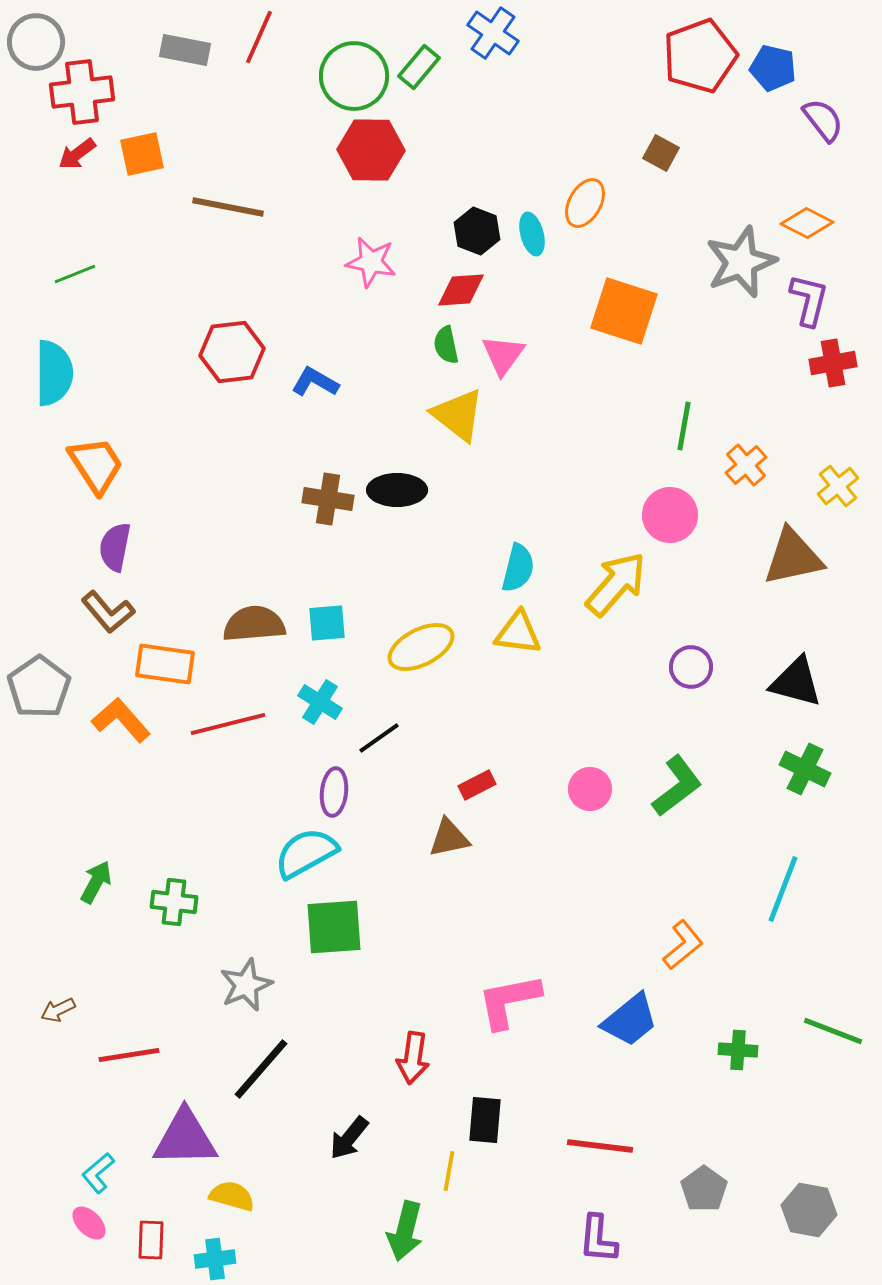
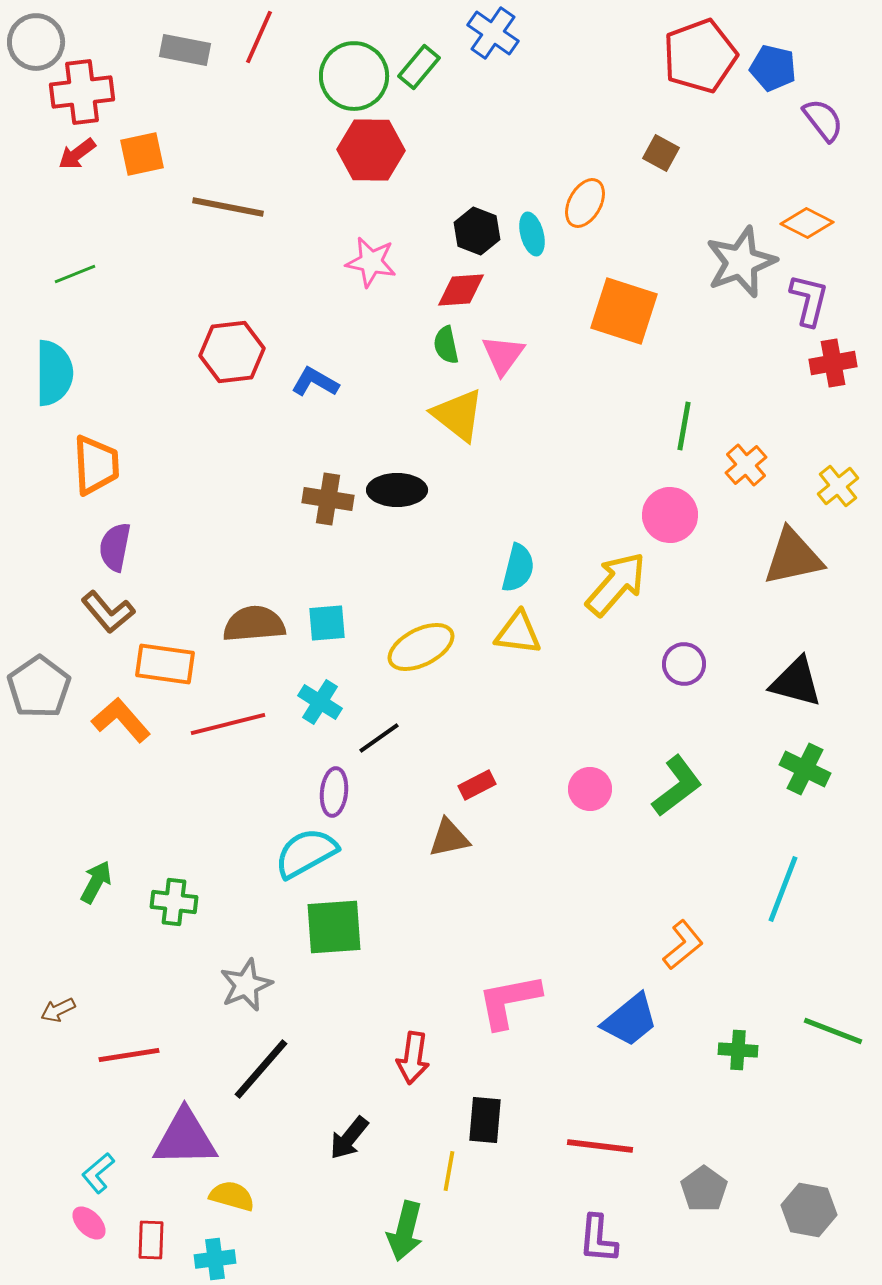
orange trapezoid at (96, 465): rotated 30 degrees clockwise
purple circle at (691, 667): moved 7 px left, 3 px up
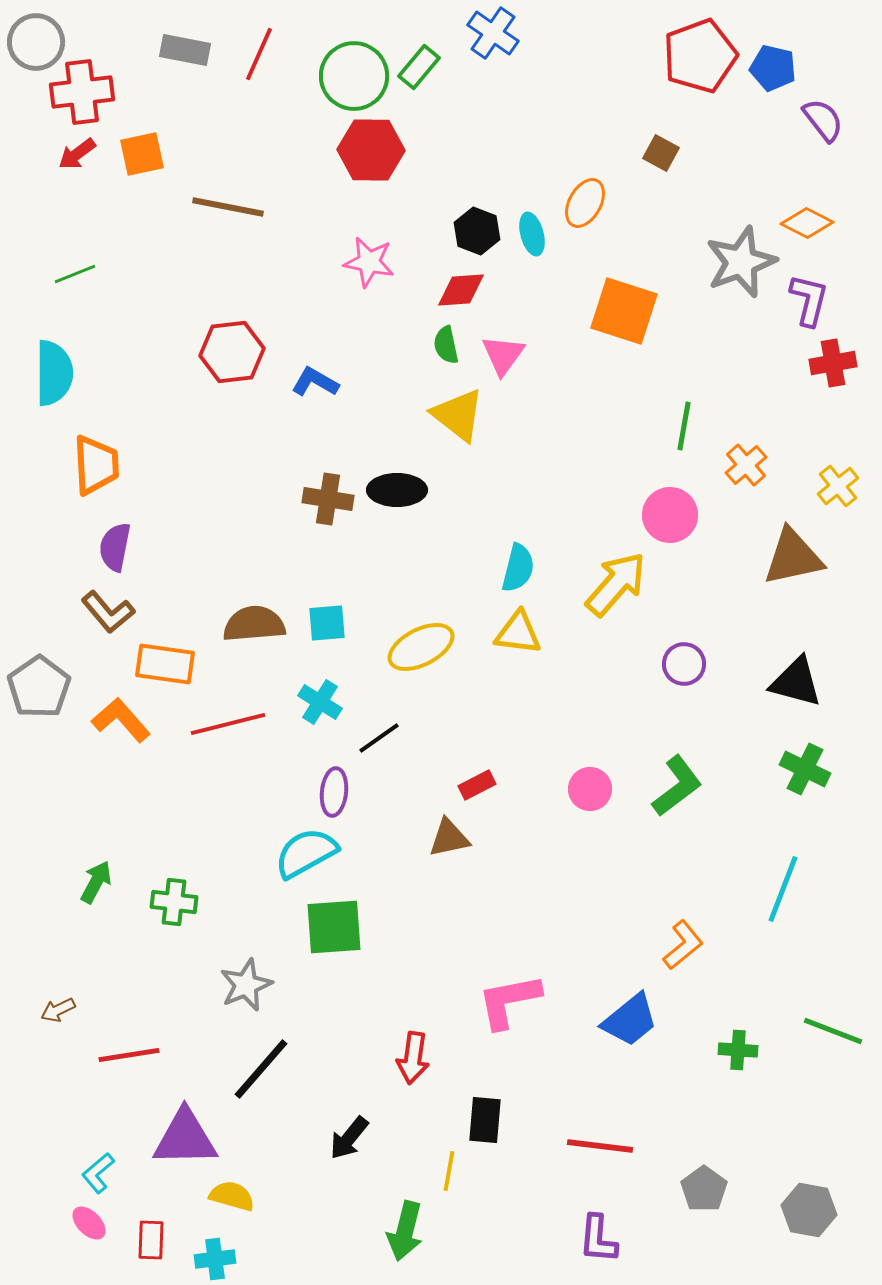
red line at (259, 37): moved 17 px down
pink star at (371, 262): moved 2 px left
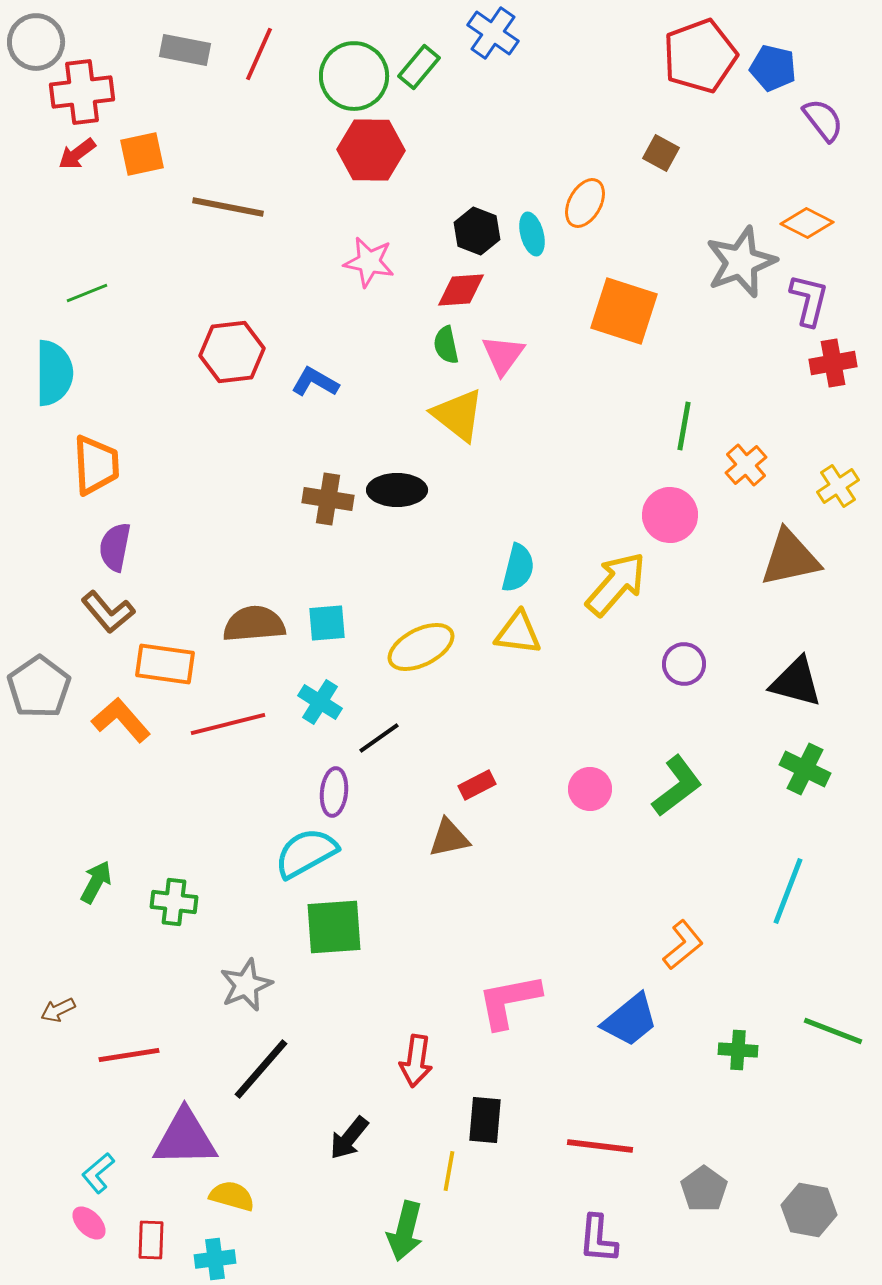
green line at (75, 274): moved 12 px right, 19 px down
yellow cross at (838, 486): rotated 6 degrees clockwise
brown triangle at (793, 557): moved 3 px left, 1 px down
cyan line at (783, 889): moved 5 px right, 2 px down
red arrow at (413, 1058): moved 3 px right, 3 px down
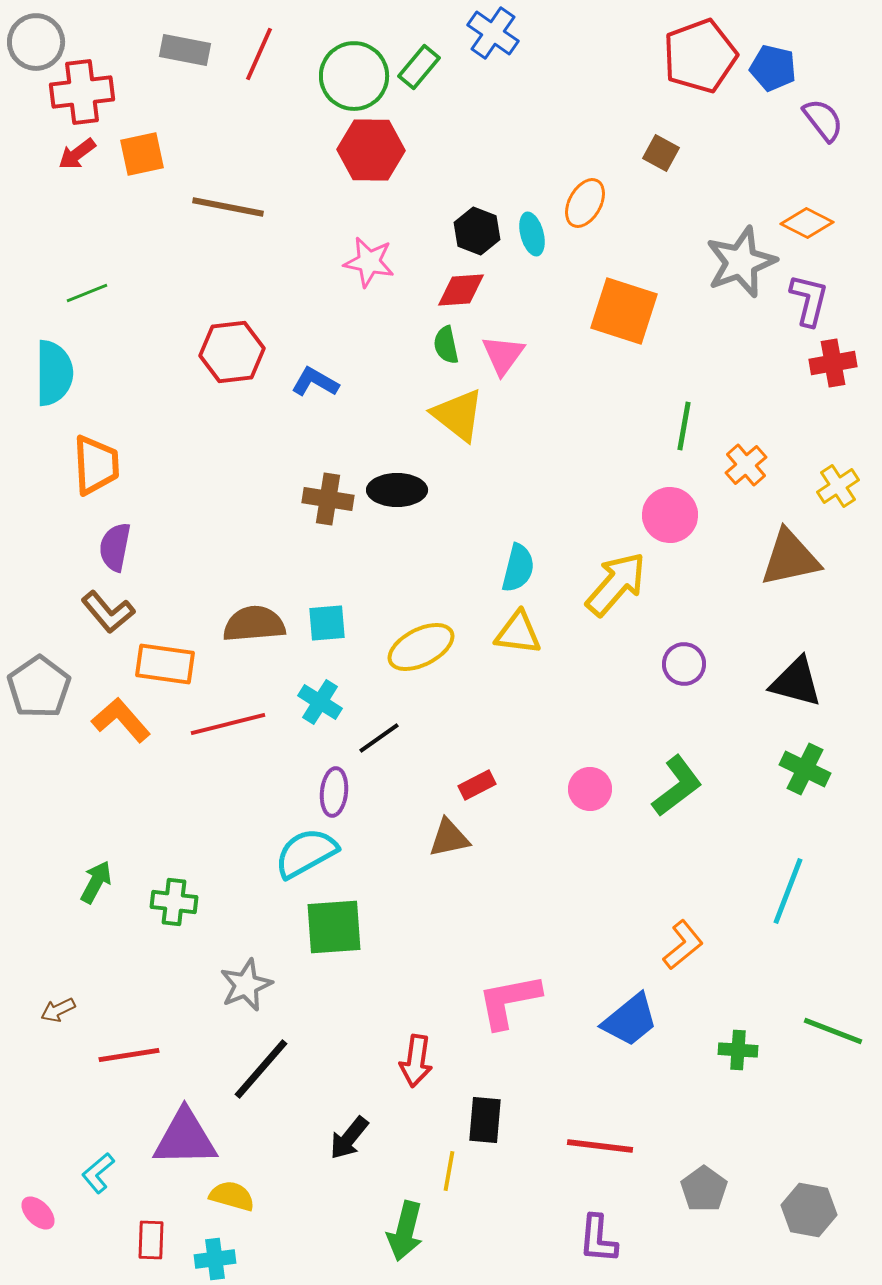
pink ellipse at (89, 1223): moved 51 px left, 10 px up
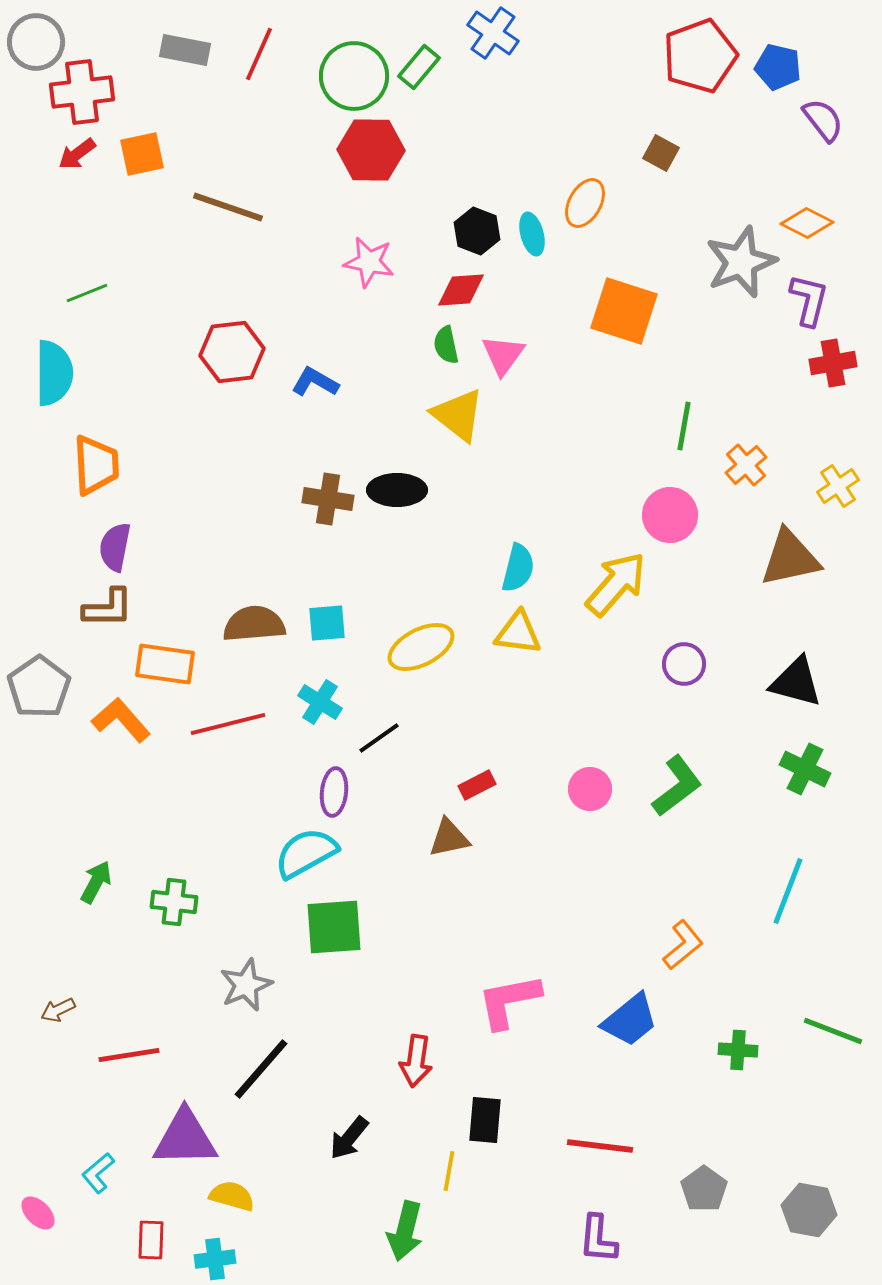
blue pentagon at (773, 68): moved 5 px right, 1 px up
brown line at (228, 207): rotated 8 degrees clockwise
brown L-shape at (108, 612): moved 4 px up; rotated 50 degrees counterclockwise
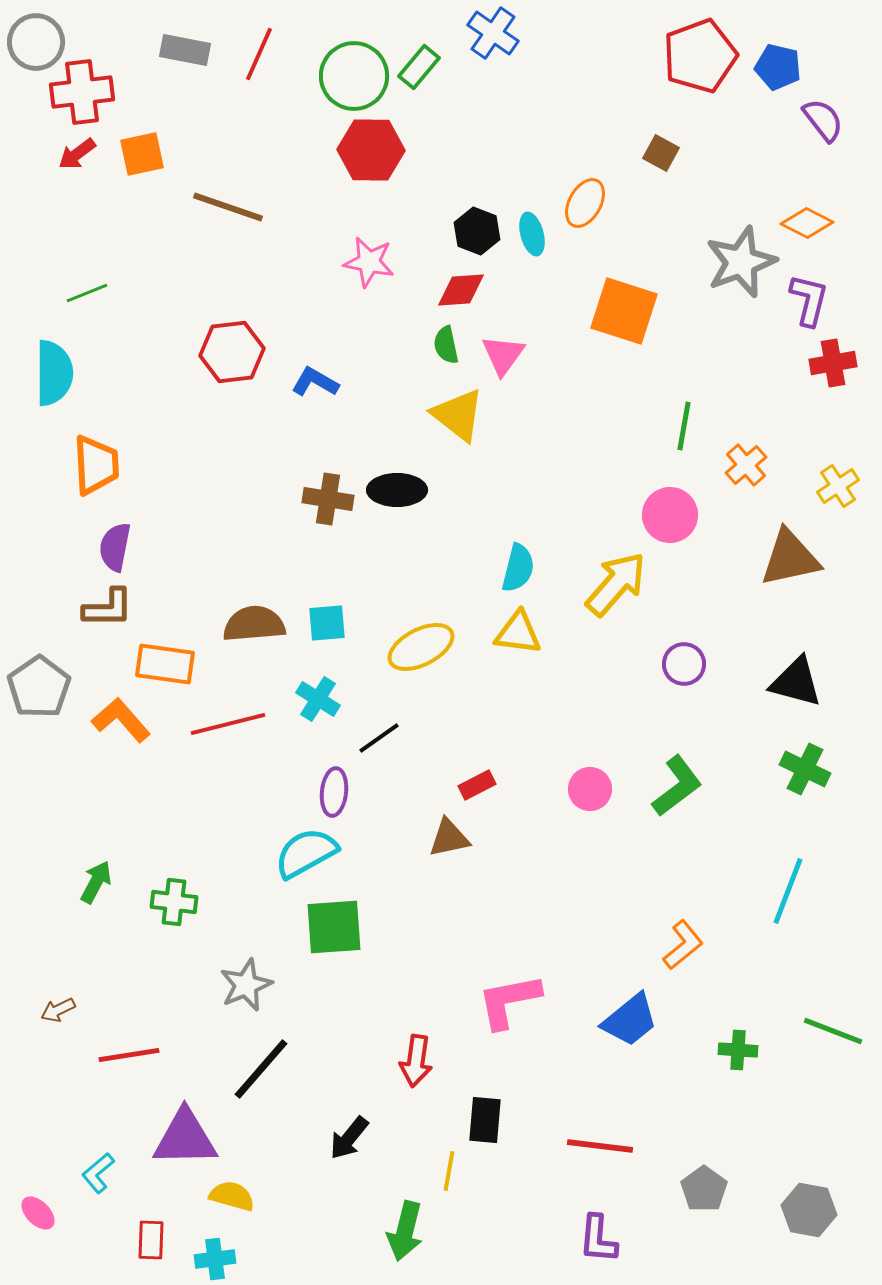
cyan cross at (320, 702): moved 2 px left, 3 px up
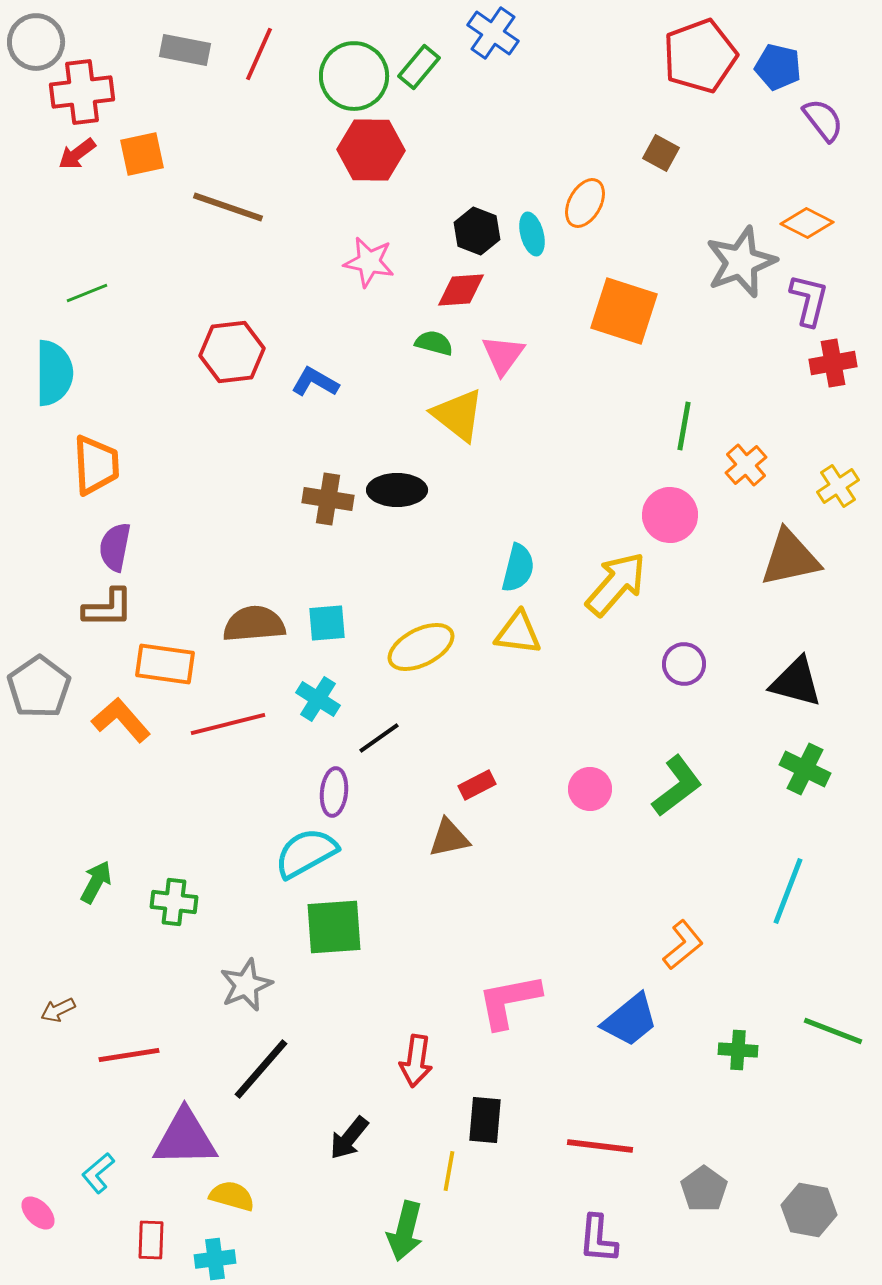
green semicircle at (446, 345): moved 12 px left, 2 px up; rotated 117 degrees clockwise
